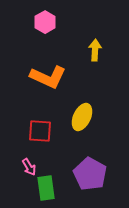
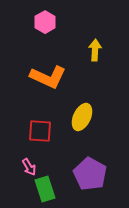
green rectangle: moved 1 px left, 1 px down; rotated 10 degrees counterclockwise
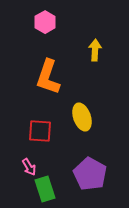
orange L-shape: rotated 84 degrees clockwise
yellow ellipse: rotated 44 degrees counterclockwise
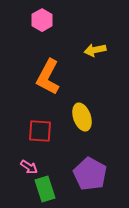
pink hexagon: moved 3 px left, 2 px up
yellow arrow: rotated 105 degrees counterclockwise
orange L-shape: rotated 9 degrees clockwise
pink arrow: rotated 24 degrees counterclockwise
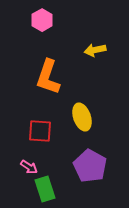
orange L-shape: rotated 9 degrees counterclockwise
purple pentagon: moved 8 px up
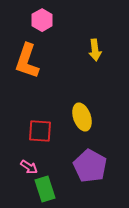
yellow arrow: rotated 85 degrees counterclockwise
orange L-shape: moved 21 px left, 16 px up
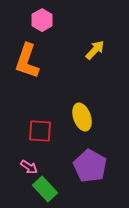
yellow arrow: rotated 130 degrees counterclockwise
green rectangle: rotated 25 degrees counterclockwise
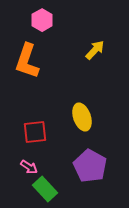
red square: moved 5 px left, 1 px down; rotated 10 degrees counterclockwise
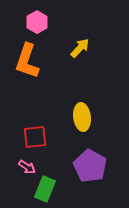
pink hexagon: moved 5 px left, 2 px down
yellow arrow: moved 15 px left, 2 px up
yellow ellipse: rotated 12 degrees clockwise
red square: moved 5 px down
pink arrow: moved 2 px left
green rectangle: rotated 65 degrees clockwise
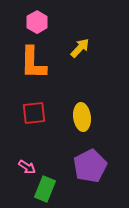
orange L-shape: moved 6 px right, 2 px down; rotated 18 degrees counterclockwise
red square: moved 1 px left, 24 px up
purple pentagon: rotated 16 degrees clockwise
